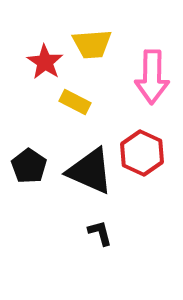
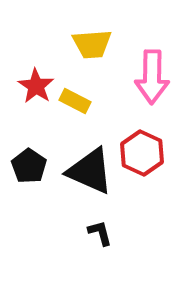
red star: moved 9 px left, 24 px down
yellow rectangle: moved 1 px up
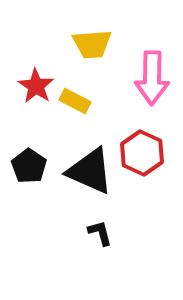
pink arrow: moved 1 px down
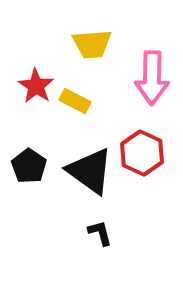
black triangle: rotated 12 degrees clockwise
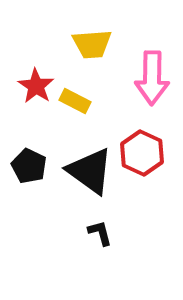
black pentagon: rotated 8 degrees counterclockwise
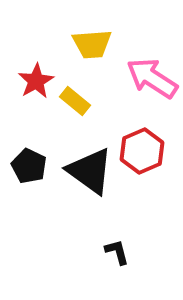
pink arrow: rotated 122 degrees clockwise
red star: moved 5 px up; rotated 9 degrees clockwise
yellow rectangle: rotated 12 degrees clockwise
red hexagon: moved 2 px up; rotated 12 degrees clockwise
black L-shape: moved 17 px right, 19 px down
